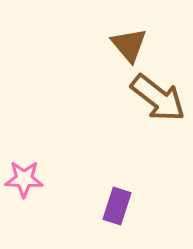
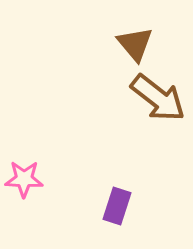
brown triangle: moved 6 px right, 1 px up
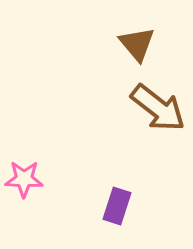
brown triangle: moved 2 px right
brown arrow: moved 10 px down
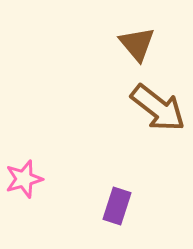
pink star: rotated 18 degrees counterclockwise
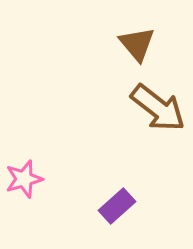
purple rectangle: rotated 30 degrees clockwise
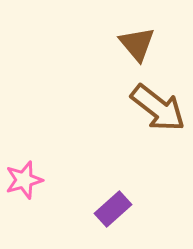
pink star: moved 1 px down
purple rectangle: moved 4 px left, 3 px down
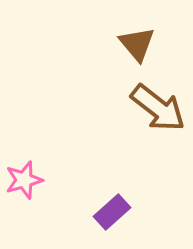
purple rectangle: moved 1 px left, 3 px down
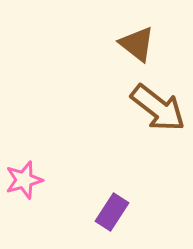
brown triangle: rotated 12 degrees counterclockwise
purple rectangle: rotated 15 degrees counterclockwise
